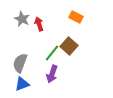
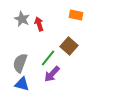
orange rectangle: moved 2 px up; rotated 16 degrees counterclockwise
green line: moved 4 px left, 5 px down
purple arrow: rotated 24 degrees clockwise
blue triangle: rotated 35 degrees clockwise
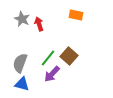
brown square: moved 10 px down
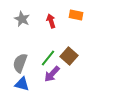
red arrow: moved 12 px right, 3 px up
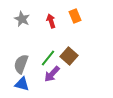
orange rectangle: moved 1 px left, 1 px down; rotated 56 degrees clockwise
gray semicircle: moved 1 px right, 1 px down
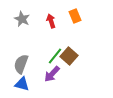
green line: moved 7 px right, 2 px up
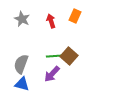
orange rectangle: rotated 48 degrees clockwise
green line: rotated 48 degrees clockwise
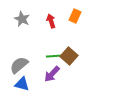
gray semicircle: moved 2 px left, 1 px down; rotated 30 degrees clockwise
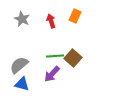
brown square: moved 4 px right, 2 px down
